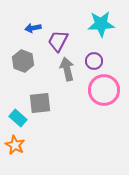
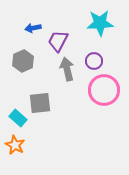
cyan star: moved 1 px left, 1 px up
gray hexagon: rotated 15 degrees clockwise
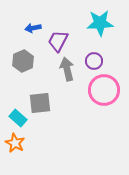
orange star: moved 2 px up
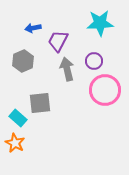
pink circle: moved 1 px right
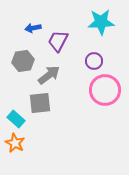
cyan star: moved 1 px right, 1 px up
gray hexagon: rotated 15 degrees clockwise
gray arrow: moved 18 px left, 6 px down; rotated 65 degrees clockwise
cyan rectangle: moved 2 px left, 1 px down
